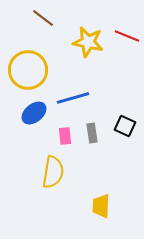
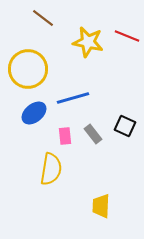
yellow circle: moved 1 px up
gray rectangle: moved 1 px right, 1 px down; rotated 30 degrees counterclockwise
yellow semicircle: moved 2 px left, 3 px up
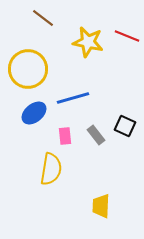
gray rectangle: moved 3 px right, 1 px down
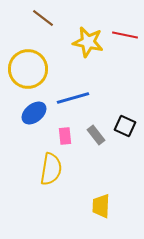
red line: moved 2 px left, 1 px up; rotated 10 degrees counterclockwise
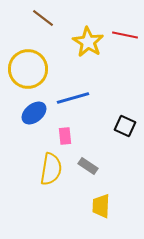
yellow star: rotated 20 degrees clockwise
gray rectangle: moved 8 px left, 31 px down; rotated 18 degrees counterclockwise
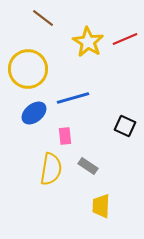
red line: moved 4 px down; rotated 35 degrees counterclockwise
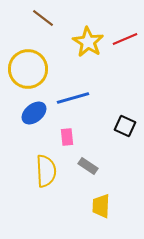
pink rectangle: moved 2 px right, 1 px down
yellow semicircle: moved 5 px left, 2 px down; rotated 12 degrees counterclockwise
